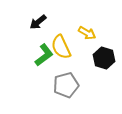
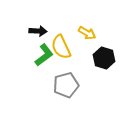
black arrow: moved 9 px down; rotated 138 degrees counterclockwise
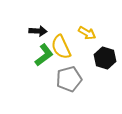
black hexagon: moved 1 px right
gray pentagon: moved 3 px right, 6 px up
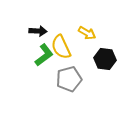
black hexagon: moved 1 px down; rotated 10 degrees counterclockwise
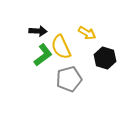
green L-shape: moved 1 px left
black hexagon: moved 1 px up; rotated 10 degrees clockwise
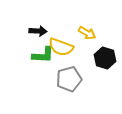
yellow semicircle: rotated 45 degrees counterclockwise
green L-shape: rotated 40 degrees clockwise
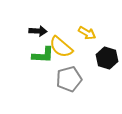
yellow semicircle: rotated 20 degrees clockwise
black hexagon: moved 2 px right
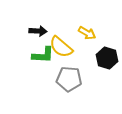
gray pentagon: rotated 20 degrees clockwise
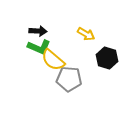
yellow arrow: moved 1 px left, 1 px down
yellow semicircle: moved 8 px left, 13 px down
green L-shape: moved 4 px left, 8 px up; rotated 20 degrees clockwise
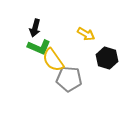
black arrow: moved 3 px left, 3 px up; rotated 102 degrees clockwise
yellow semicircle: rotated 15 degrees clockwise
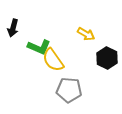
black arrow: moved 22 px left
black hexagon: rotated 10 degrees clockwise
gray pentagon: moved 11 px down
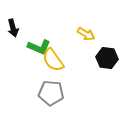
black arrow: rotated 30 degrees counterclockwise
black hexagon: rotated 20 degrees counterclockwise
gray pentagon: moved 18 px left, 3 px down
